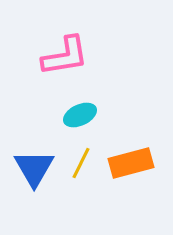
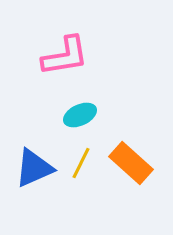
orange rectangle: rotated 57 degrees clockwise
blue triangle: rotated 36 degrees clockwise
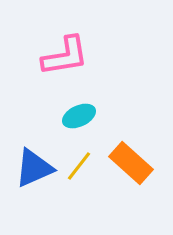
cyan ellipse: moved 1 px left, 1 px down
yellow line: moved 2 px left, 3 px down; rotated 12 degrees clockwise
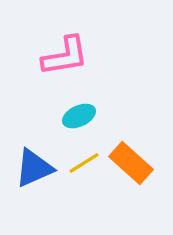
yellow line: moved 5 px right, 3 px up; rotated 20 degrees clockwise
